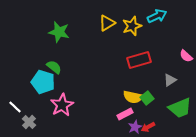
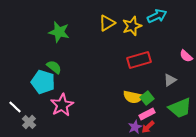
pink rectangle: moved 22 px right
red arrow: rotated 16 degrees counterclockwise
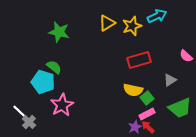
yellow semicircle: moved 7 px up
white line: moved 4 px right, 4 px down
red arrow: rotated 88 degrees clockwise
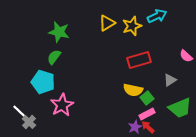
green semicircle: moved 10 px up; rotated 91 degrees counterclockwise
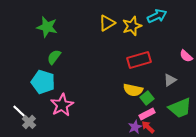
green star: moved 12 px left, 5 px up
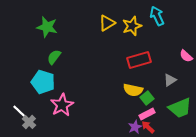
cyan arrow: rotated 90 degrees counterclockwise
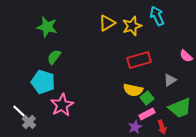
red arrow: moved 14 px right; rotated 152 degrees counterclockwise
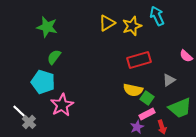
gray triangle: moved 1 px left
green square: rotated 16 degrees counterclockwise
purple star: moved 2 px right
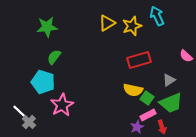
green star: rotated 20 degrees counterclockwise
green trapezoid: moved 9 px left, 5 px up
pink rectangle: moved 1 px right, 1 px down
